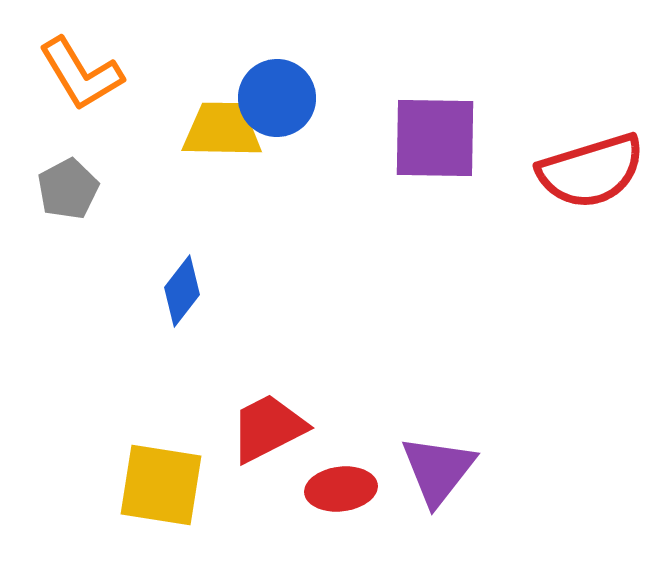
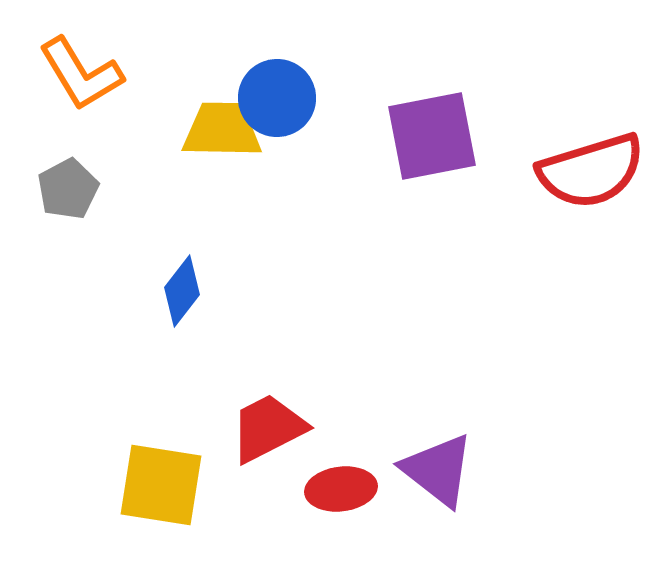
purple square: moved 3 px left, 2 px up; rotated 12 degrees counterclockwise
purple triangle: rotated 30 degrees counterclockwise
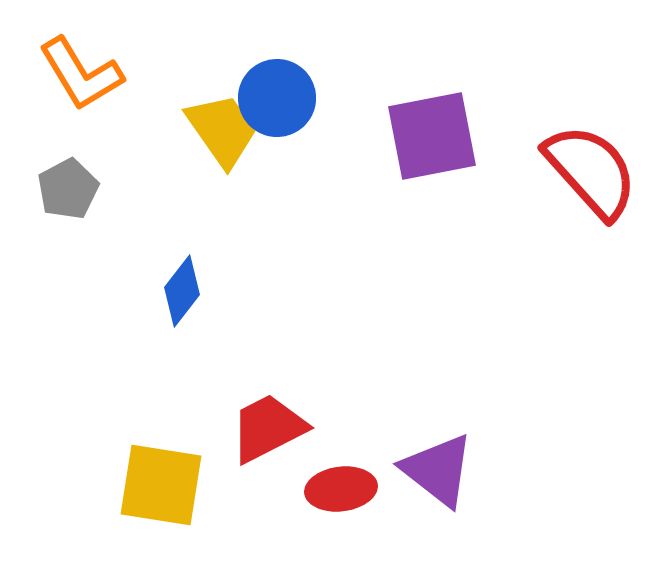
yellow trapezoid: rotated 54 degrees clockwise
red semicircle: rotated 115 degrees counterclockwise
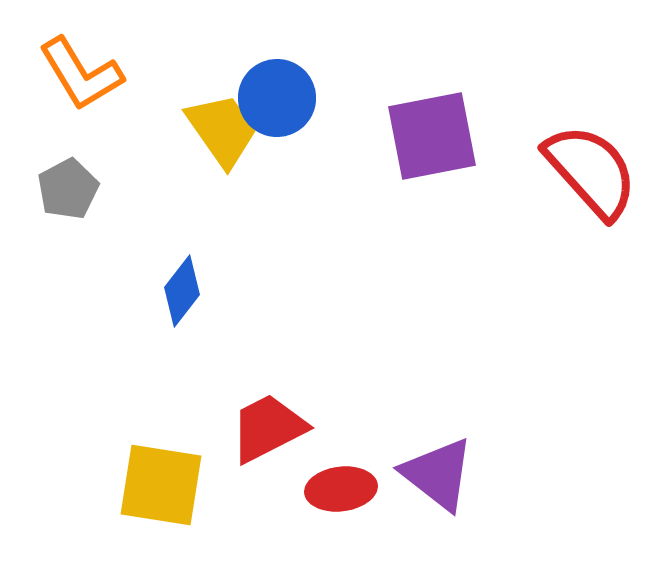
purple triangle: moved 4 px down
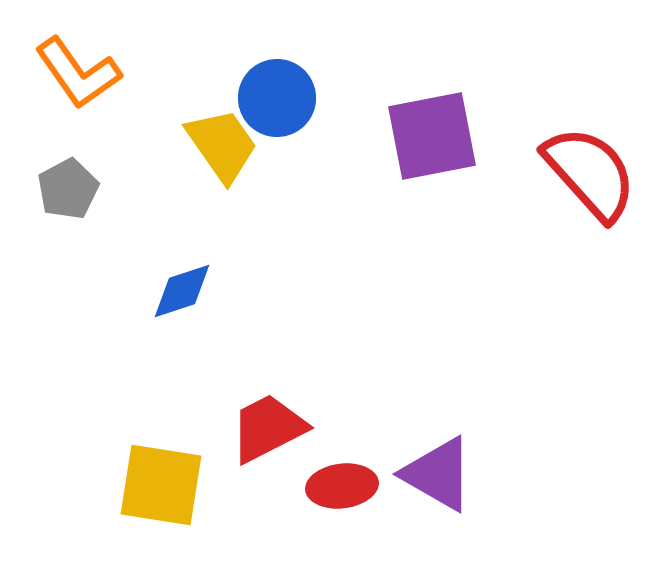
orange L-shape: moved 3 px left, 1 px up; rotated 4 degrees counterclockwise
yellow trapezoid: moved 15 px down
red semicircle: moved 1 px left, 2 px down
blue diamond: rotated 34 degrees clockwise
purple triangle: rotated 8 degrees counterclockwise
red ellipse: moved 1 px right, 3 px up
